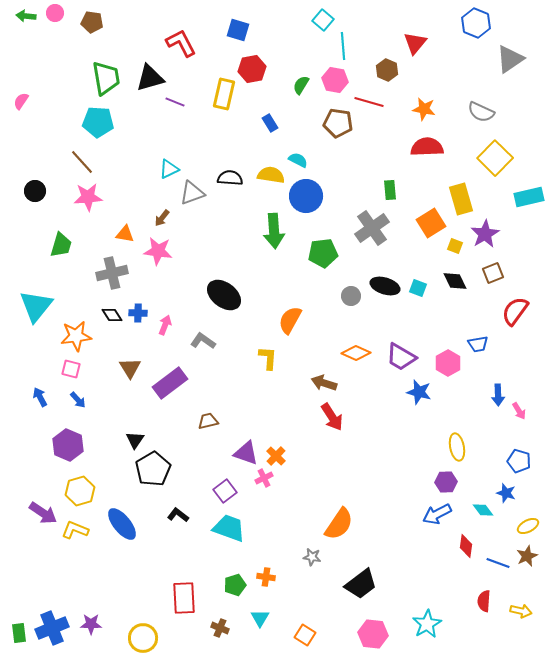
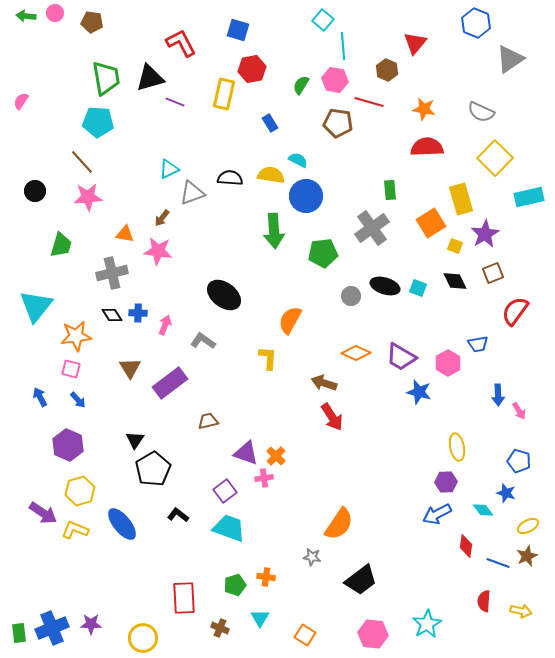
pink cross at (264, 478): rotated 18 degrees clockwise
black trapezoid at (361, 584): moved 4 px up
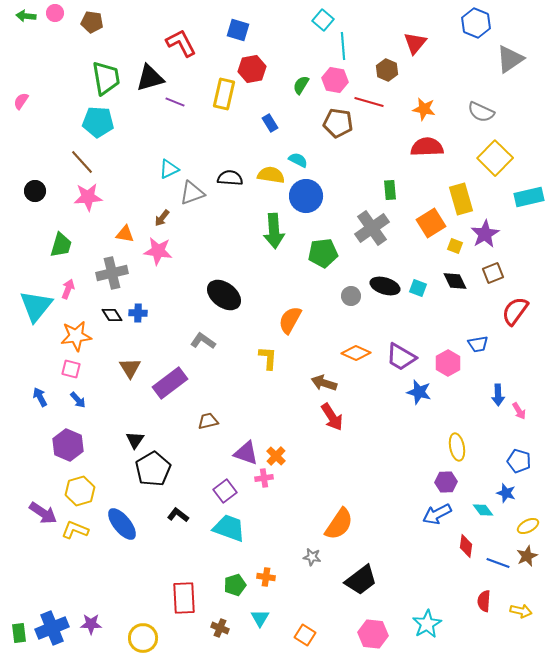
pink arrow at (165, 325): moved 97 px left, 36 px up
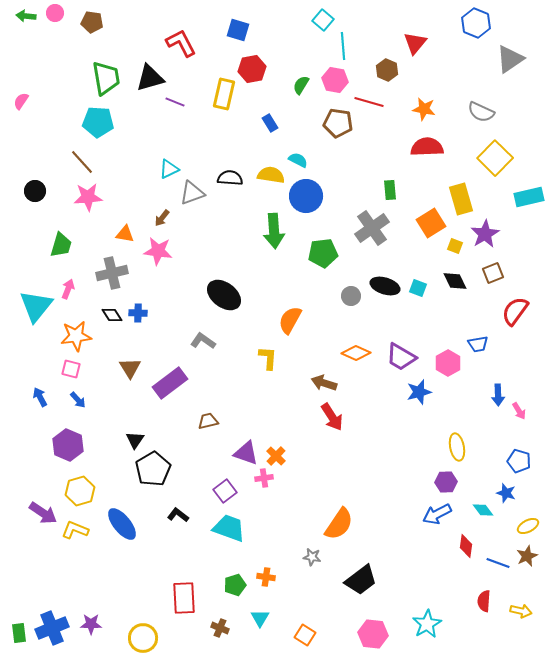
blue star at (419, 392): rotated 30 degrees counterclockwise
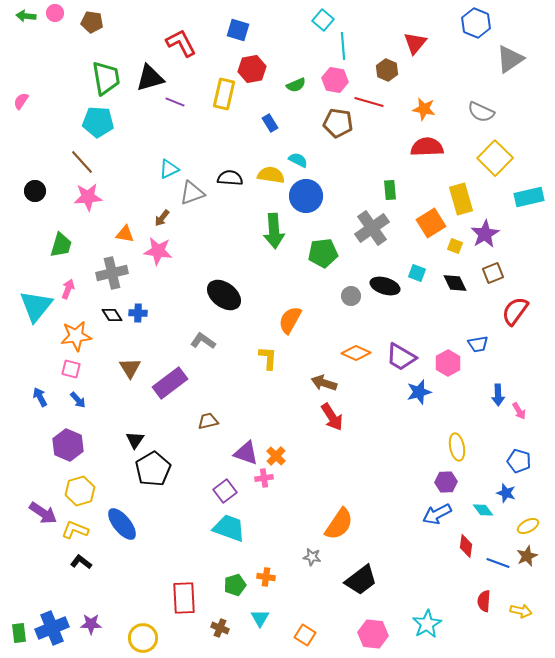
green semicircle at (301, 85): moved 5 px left; rotated 144 degrees counterclockwise
black diamond at (455, 281): moved 2 px down
cyan square at (418, 288): moved 1 px left, 15 px up
black L-shape at (178, 515): moved 97 px left, 47 px down
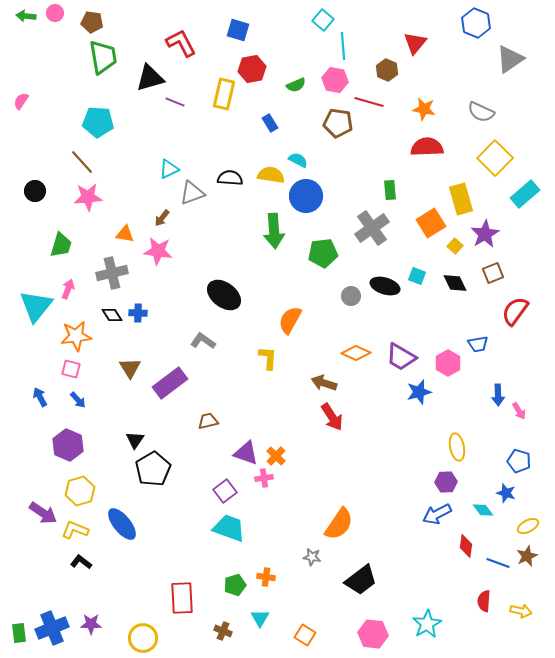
green trapezoid at (106, 78): moved 3 px left, 21 px up
cyan rectangle at (529, 197): moved 4 px left, 3 px up; rotated 28 degrees counterclockwise
yellow square at (455, 246): rotated 21 degrees clockwise
cyan square at (417, 273): moved 3 px down
red rectangle at (184, 598): moved 2 px left
brown cross at (220, 628): moved 3 px right, 3 px down
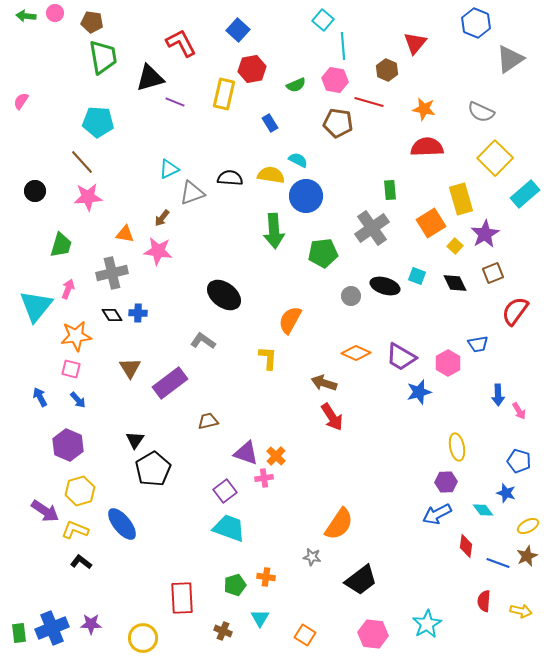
blue square at (238, 30): rotated 25 degrees clockwise
purple arrow at (43, 513): moved 2 px right, 2 px up
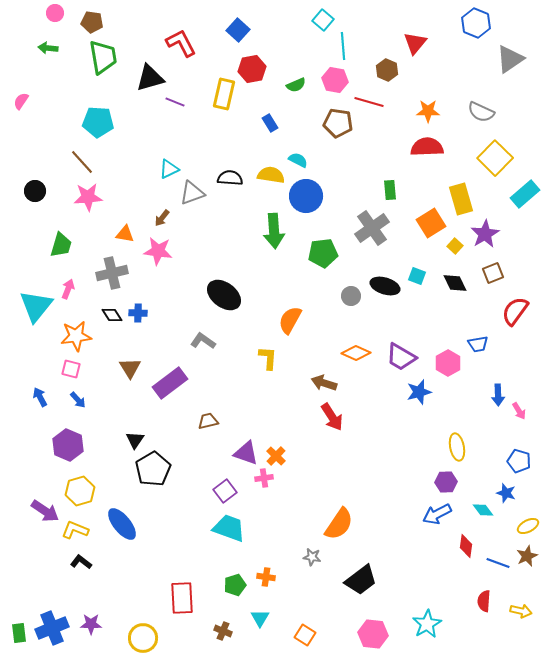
green arrow at (26, 16): moved 22 px right, 32 px down
orange star at (424, 109): moved 4 px right, 2 px down; rotated 10 degrees counterclockwise
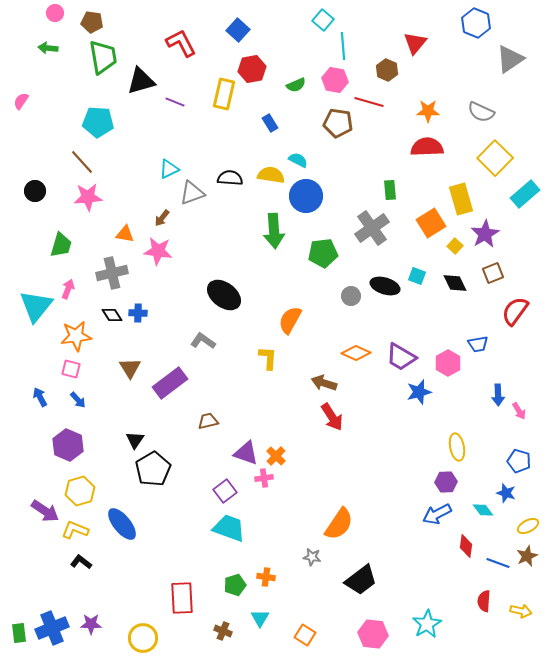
black triangle at (150, 78): moved 9 px left, 3 px down
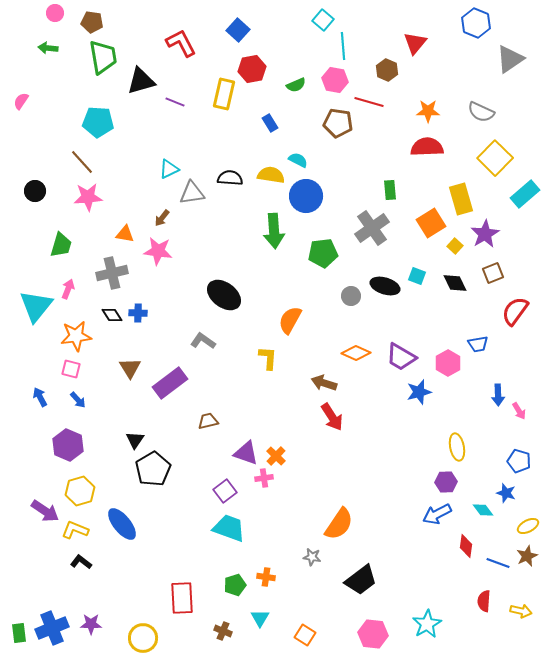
gray triangle at (192, 193): rotated 12 degrees clockwise
